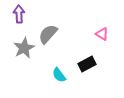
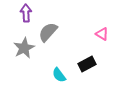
purple arrow: moved 7 px right, 1 px up
gray semicircle: moved 2 px up
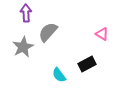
gray star: moved 1 px left, 1 px up
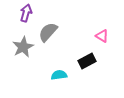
purple arrow: rotated 18 degrees clockwise
pink triangle: moved 2 px down
black rectangle: moved 3 px up
cyan semicircle: rotated 119 degrees clockwise
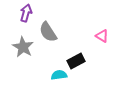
gray semicircle: rotated 75 degrees counterclockwise
gray star: rotated 15 degrees counterclockwise
black rectangle: moved 11 px left
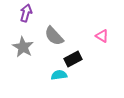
gray semicircle: moved 6 px right, 4 px down; rotated 10 degrees counterclockwise
black rectangle: moved 3 px left, 2 px up
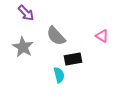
purple arrow: rotated 120 degrees clockwise
gray semicircle: moved 2 px right
black rectangle: rotated 18 degrees clockwise
cyan semicircle: rotated 84 degrees clockwise
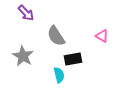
gray semicircle: rotated 10 degrees clockwise
gray star: moved 9 px down
